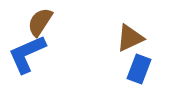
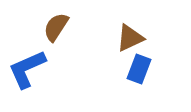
brown semicircle: moved 16 px right, 5 px down
blue L-shape: moved 15 px down
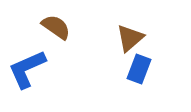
brown semicircle: rotated 92 degrees clockwise
brown triangle: rotated 16 degrees counterclockwise
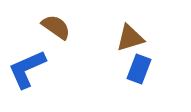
brown triangle: rotated 24 degrees clockwise
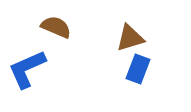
brown semicircle: rotated 12 degrees counterclockwise
blue rectangle: moved 1 px left
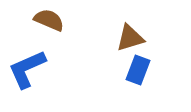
brown semicircle: moved 7 px left, 7 px up
blue rectangle: moved 1 px down
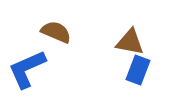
brown semicircle: moved 7 px right, 12 px down
brown triangle: moved 4 px down; rotated 28 degrees clockwise
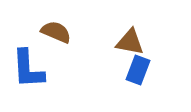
blue L-shape: moved 1 px right; rotated 69 degrees counterclockwise
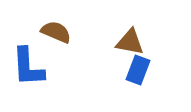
blue L-shape: moved 2 px up
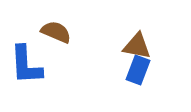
brown triangle: moved 7 px right, 4 px down
blue L-shape: moved 2 px left, 2 px up
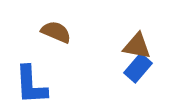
blue L-shape: moved 5 px right, 20 px down
blue rectangle: moved 2 px up; rotated 20 degrees clockwise
